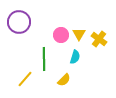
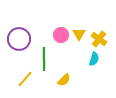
purple circle: moved 17 px down
cyan semicircle: moved 19 px right, 2 px down
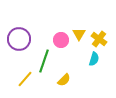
pink circle: moved 5 px down
green line: moved 2 px down; rotated 20 degrees clockwise
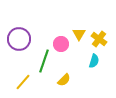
pink circle: moved 4 px down
cyan semicircle: moved 2 px down
yellow line: moved 2 px left, 3 px down
